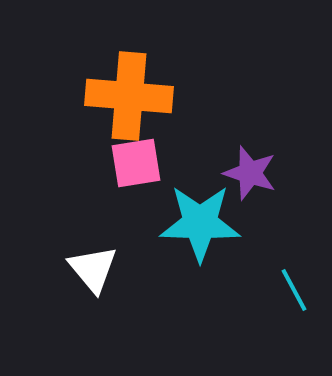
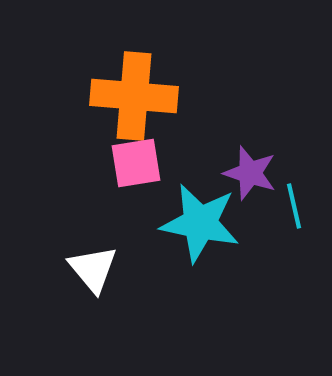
orange cross: moved 5 px right
cyan star: rotated 10 degrees clockwise
cyan line: moved 84 px up; rotated 15 degrees clockwise
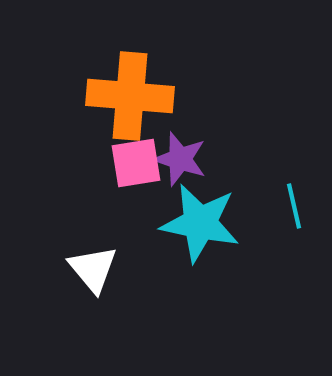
orange cross: moved 4 px left
purple star: moved 70 px left, 14 px up
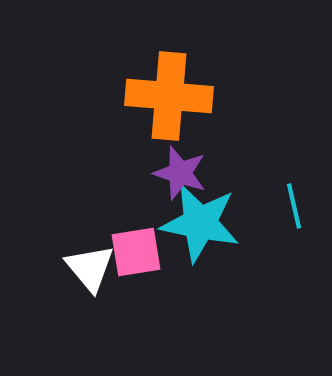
orange cross: moved 39 px right
purple star: moved 14 px down
pink square: moved 89 px down
white triangle: moved 3 px left, 1 px up
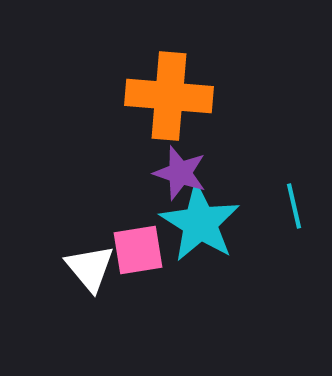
cyan star: rotated 20 degrees clockwise
pink square: moved 2 px right, 2 px up
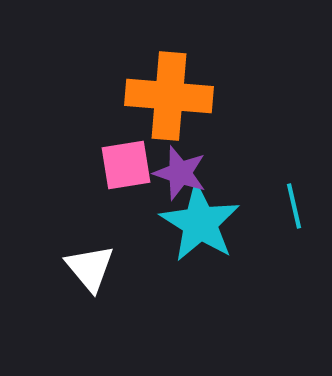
pink square: moved 12 px left, 85 px up
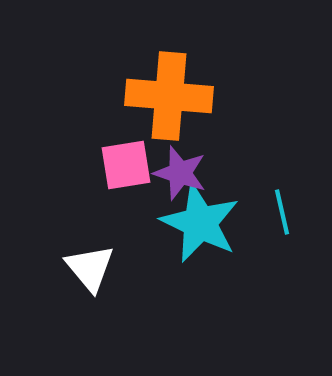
cyan line: moved 12 px left, 6 px down
cyan star: rotated 6 degrees counterclockwise
